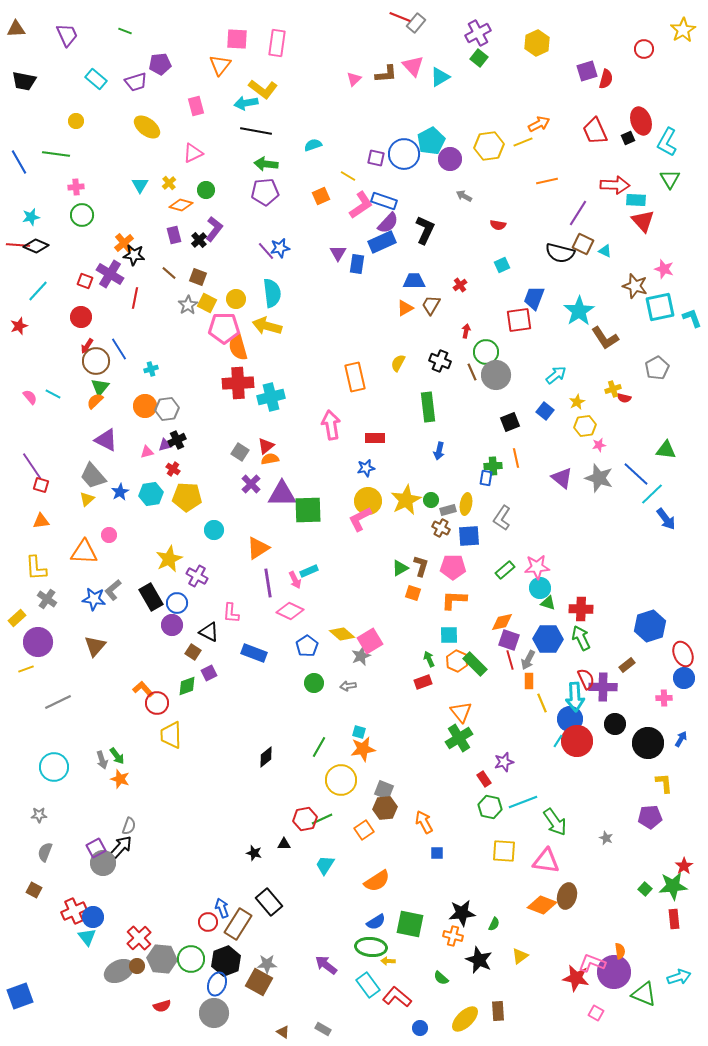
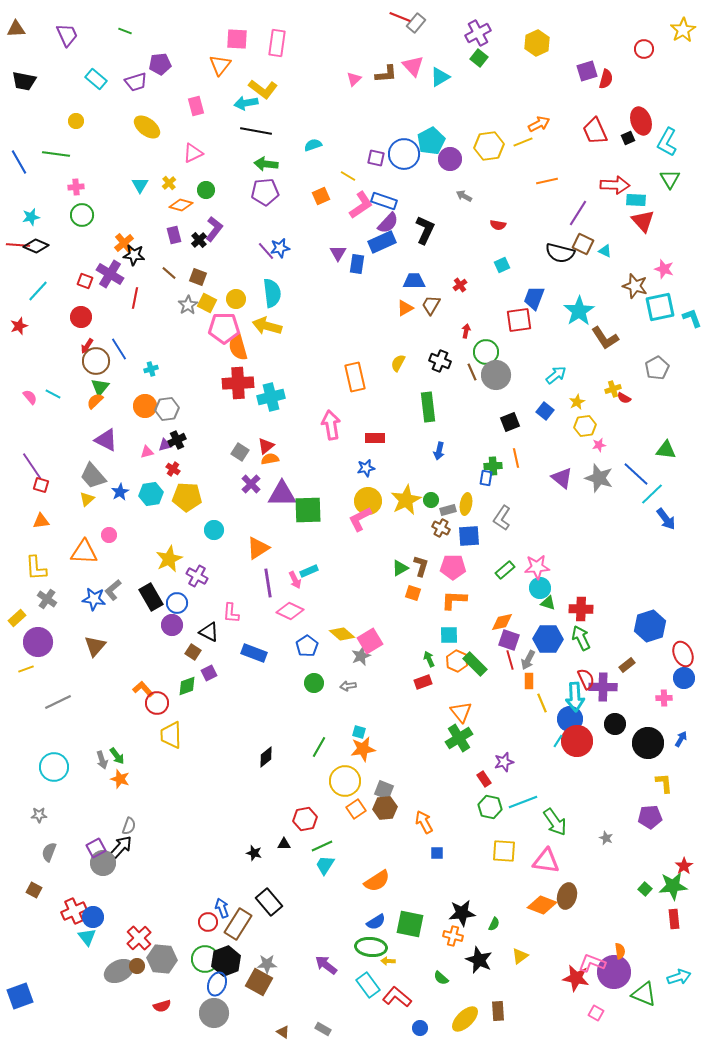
red semicircle at (624, 398): rotated 16 degrees clockwise
yellow circle at (341, 780): moved 4 px right, 1 px down
green line at (322, 819): moved 27 px down
orange square at (364, 830): moved 8 px left, 21 px up
gray semicircle at (45, 852): moved 4 px right
green circle at (191, 959): moved 14 px right
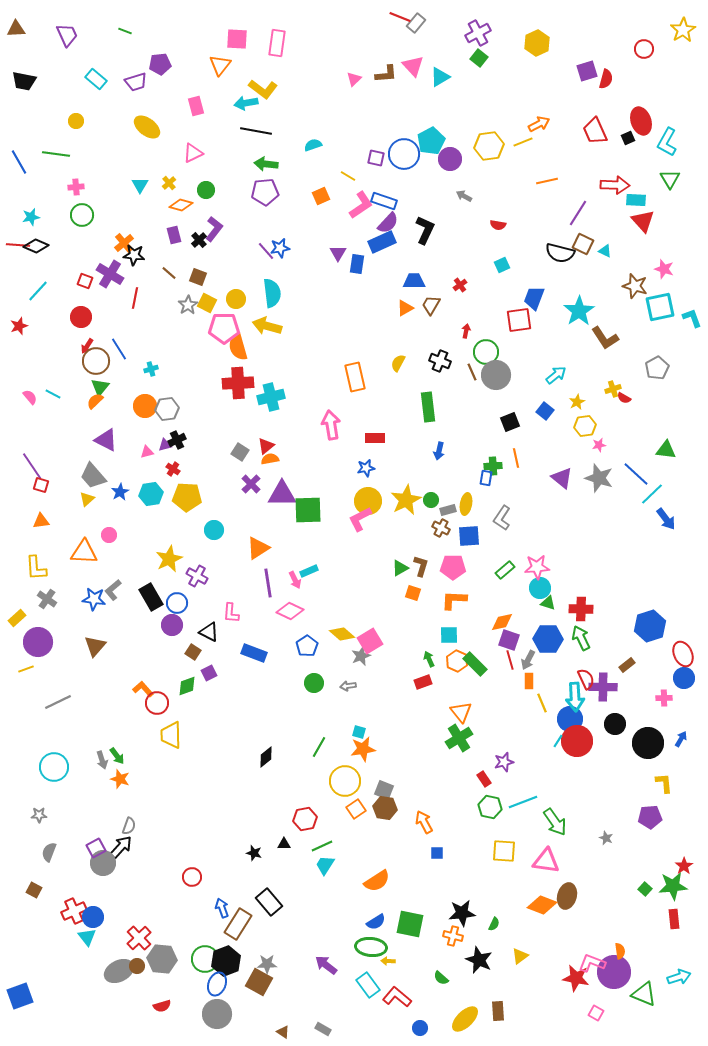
brown hexagon at (385, 808): rotated 15 degrees clockwise
red circle at (208, 922): moved 16 px left, 45 px up
gray circle at (214, 1013): moved 3 px right, 1 px down
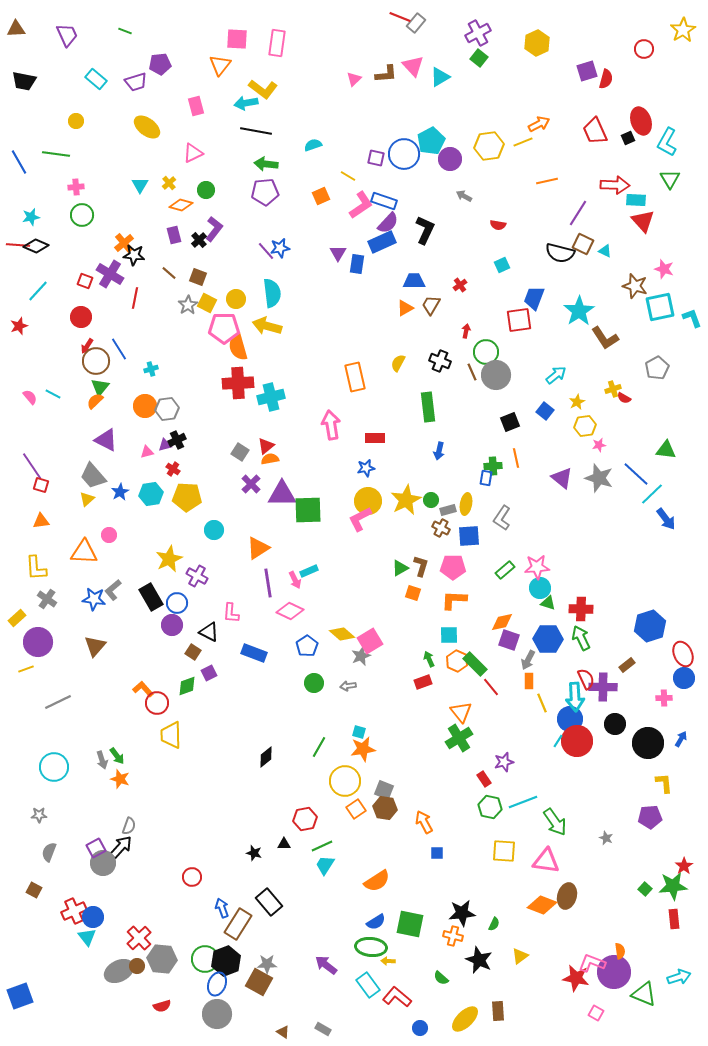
red line at (510, 660): moved 19 px left, 27 px down; rotated 24 degrees counterclockwise
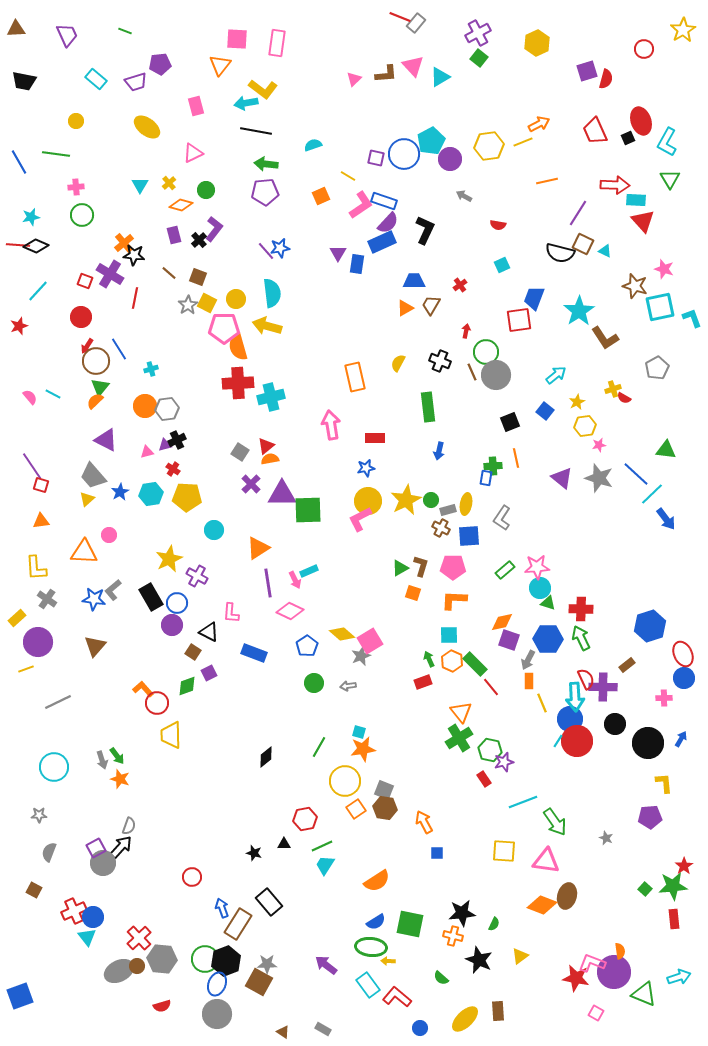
orange hexagon at (457, 661): moved 5 px left
green hexagon at (490, 807): moved 57 px up
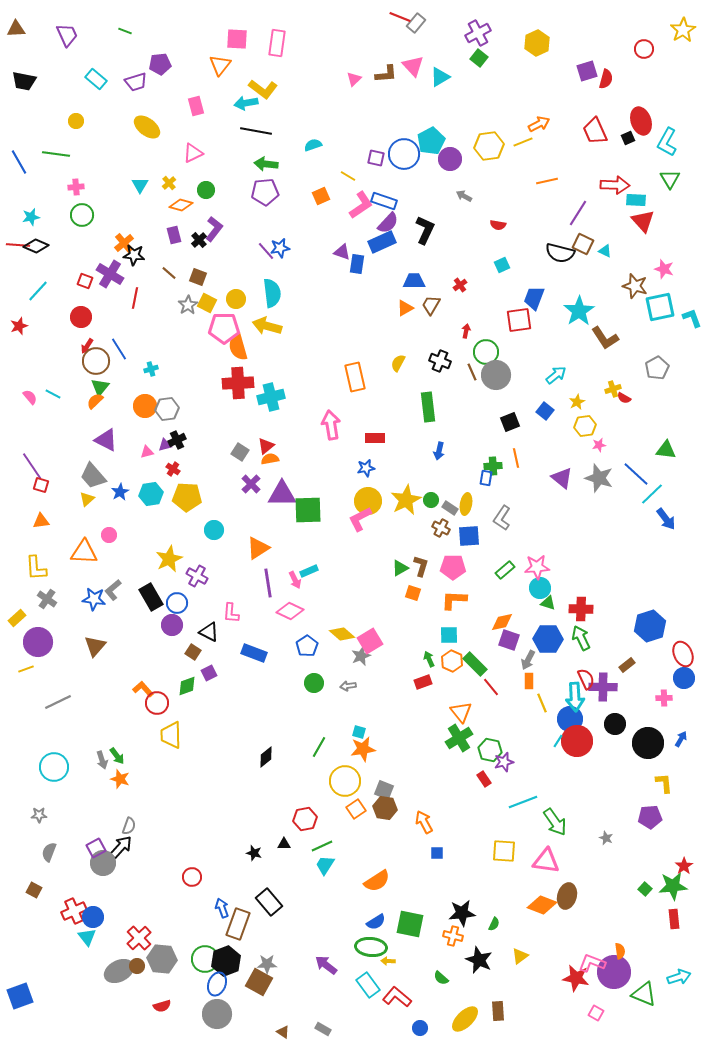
purple triangle at (338, 253): moved 4 px right, 1 px up; rotated 42 degrees counterclockwise
gray rectangle at (448, 510): moved 2 px right, 2 px up; rotated 49 degrees clockwise
brown rectangle at (238, 924): rotated 12 degrees counterclockwise
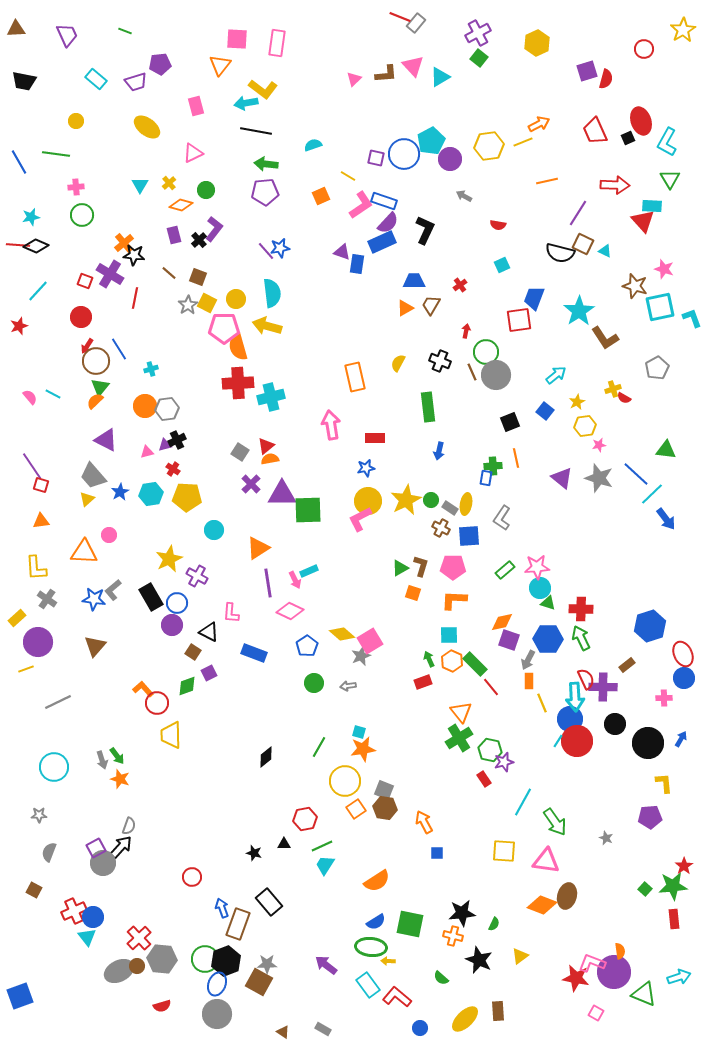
cyan rectangle at (636, 200): moved 16 px right, 6 px down
cyan line at (523, 802): rotated 40 degrees counterclockwise
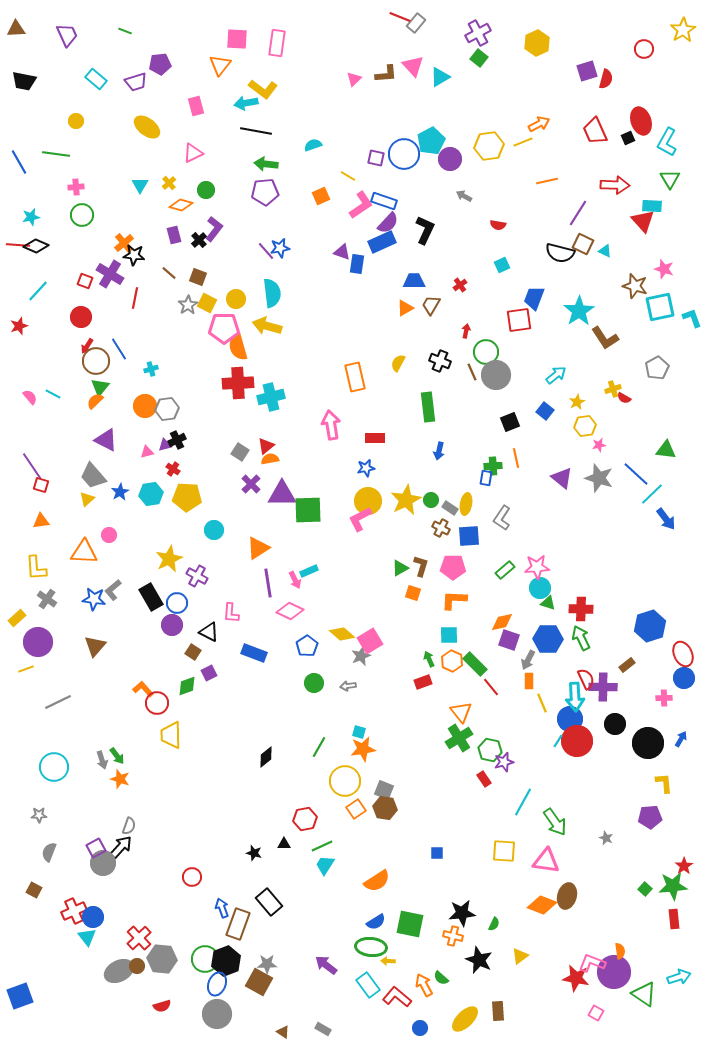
orange arrow at (424, 822): moved 163 px down
green triangle at (644, 994): rotated 12 degrees clockwise
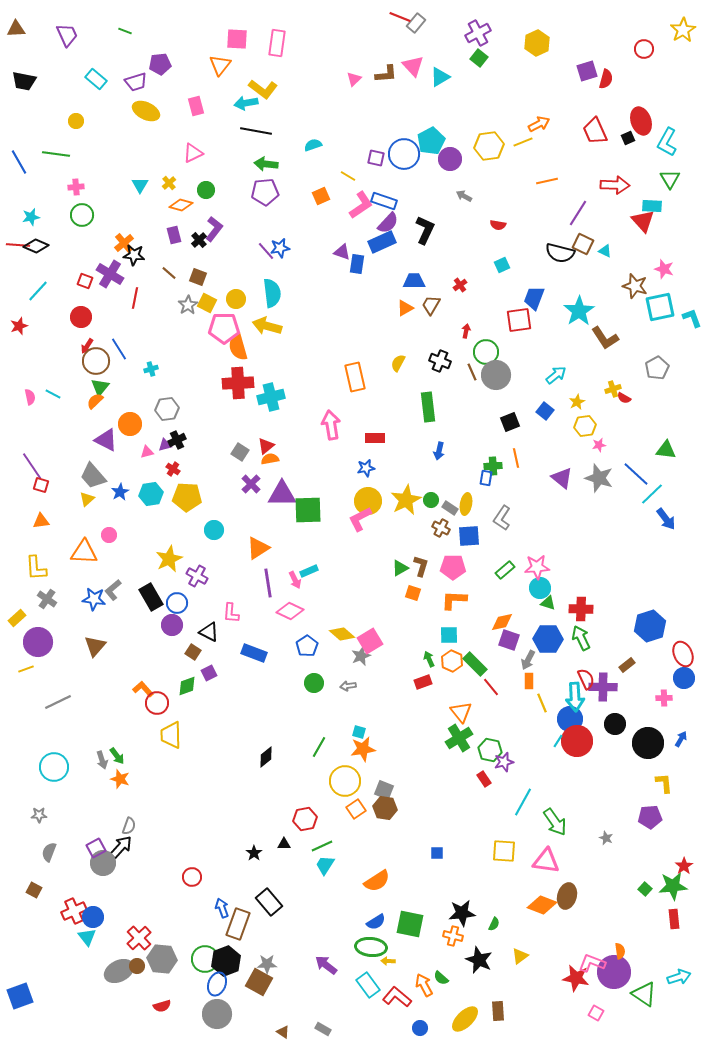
yellow ellipse at (147, 127): moved 1 px left, 16 px up; rotated 12 degrees counterclockwise
pink semicircle at (30, 397): rotated 28 degrees clockwise
orange circle at (145, 406): moved 15 px left, 18 px down
black star at (254, 853): rotated 21 degrees clockwise
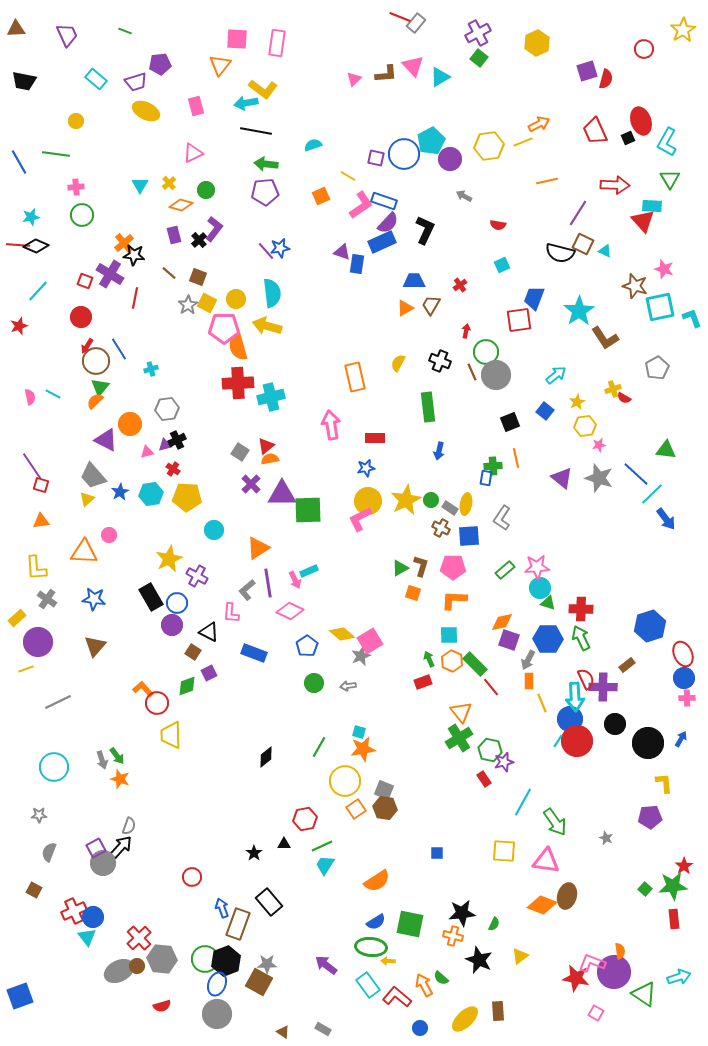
gray L-shape at (113, 590): moved 134 px right
pink cross at (664, 698): moved 23 px right
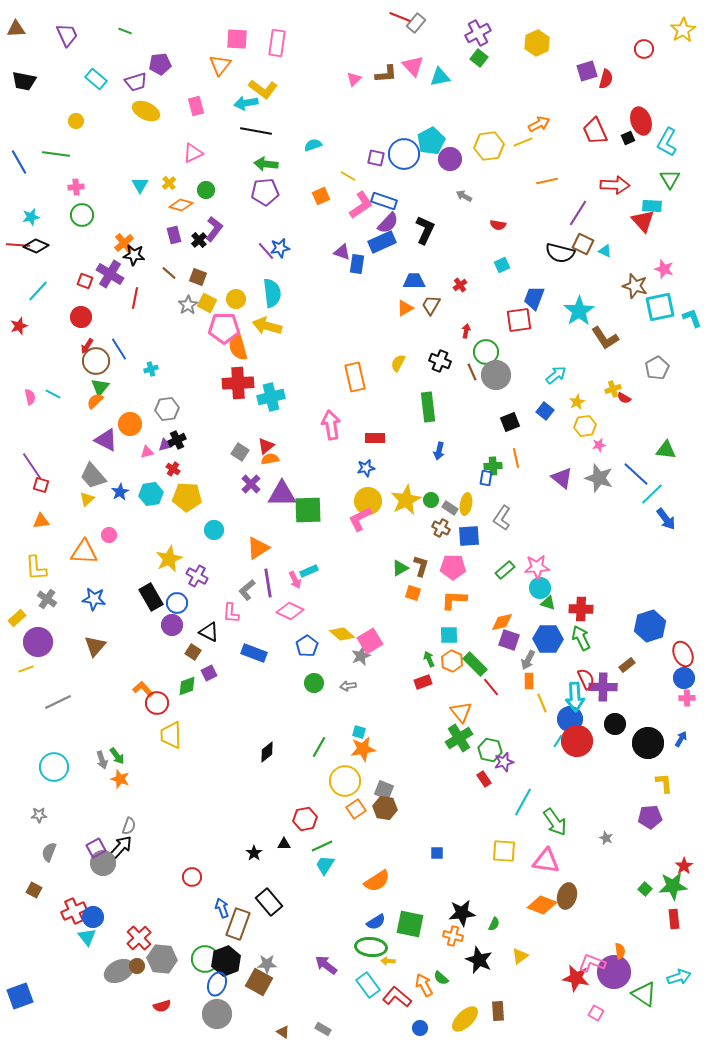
cyan triangle at (440, 77): rotated 20 degrees clockwise
black diamond at (266, 757): moved 1 px right, 5 px up
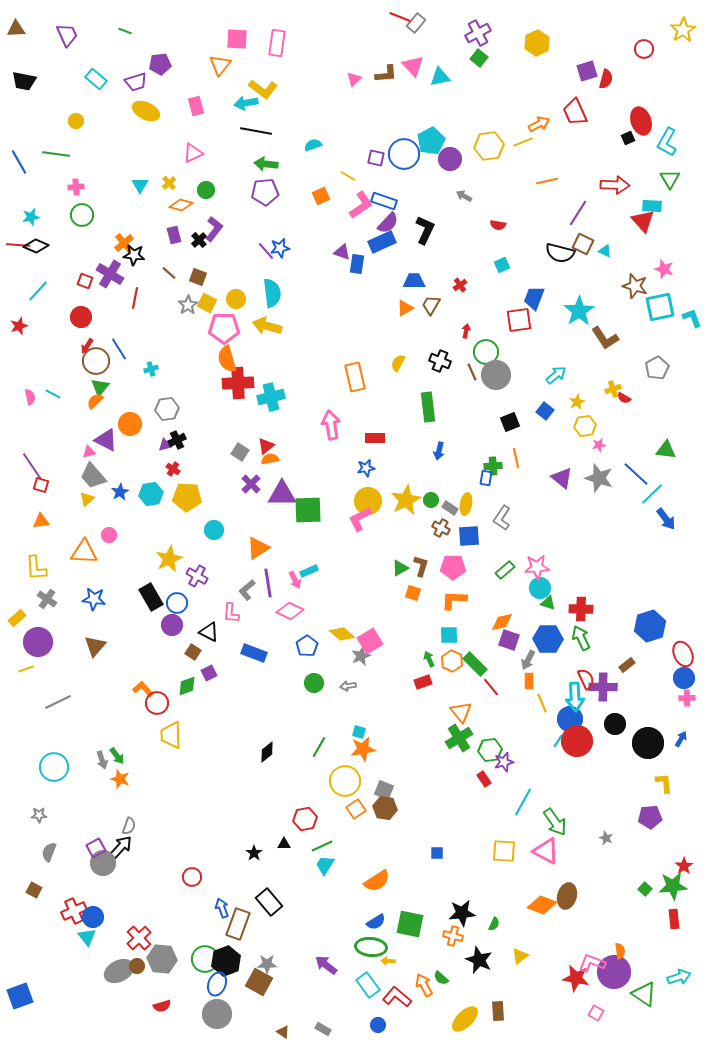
red trapezoid at (595, 131): moved 20 px left, 19 px up
orange semicircle at (238, 347): moved 11 px left, 12 px down
pink triangle at (147, 452): moved 58 px left
green hexagon at (490, 750): rotated 20 degrees counterclockwise
pink triangle at (546, 861): moved 10 px up; rotated 20 degrees clockwise
blue circle at (420, 1028): moved 42 px left, 3 px up
